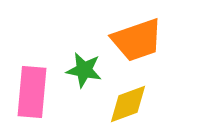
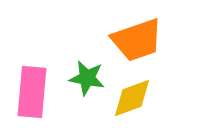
green star: moved 3 px right, 8 px down
yellow diamond: moved 4 px right, 6 px up
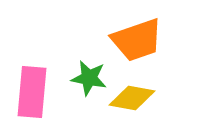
green star: moved 2 px right
yellow diamond: rotated 30 degrees clockwise
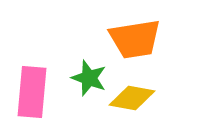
orange trapezoid: moved 2 px left, 1 px up; rotated 10 degrees clockwise
green star: rotated 9 degrees clockwise
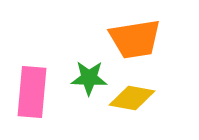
green star: rotated 18 degrees counterclockwise
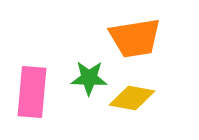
orange trapezoid: moved 1 px up
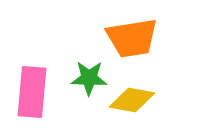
orange trapezoid: moved 3 px left
yellow diamond: moved 2 px down
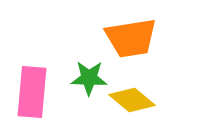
orange trapezoid: moved 1 px left
yellow diamond: rotated 30 degrees clockwise
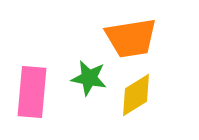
green star: rotated 9 degrees clockwise
yellow diamond: moved 4 px right, 5 px up; rotated 72 degrees counterclockwise
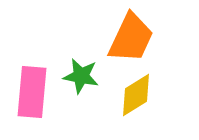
orange trapezoid: rotated 56 degrees counterclockwise
green star: moved 8 px left, 2 px up
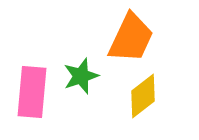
green star: rotated 30 degrees counterclockwise
yellow diamond: moved 7 px right, 1 px down; rotated 6 degrees counterclockwise
